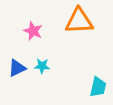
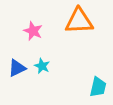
cyan star: rotated 21 degrees clockwise
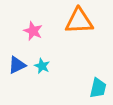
blue triangle: moved 3 px up
cyan trapezoid: moved 1 px down
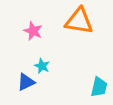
orange triangle: rotated 12 degrees clockwise
blue triangle: moved 9 px right, 17 px down
cyan trapezoid: moved 1 px right, 1 px up
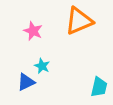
orange triangle: rotated 32 degrees counterclockwise
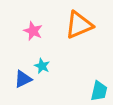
orange triangle: moved 4 px down
blue triangle: moved 3 px left, 3 px up
cyan trapezoid: moved 4 px down
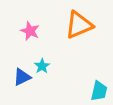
pink star: moved 3 px left
cyan star: rotated 14 degrees clockwise
blue triangle: moved 1 px left, 2 px up
